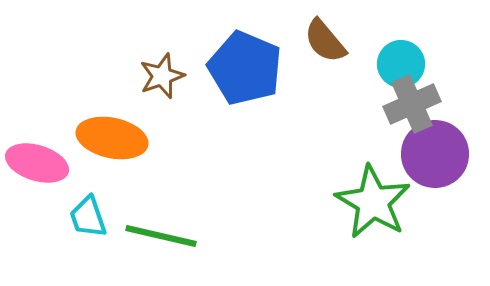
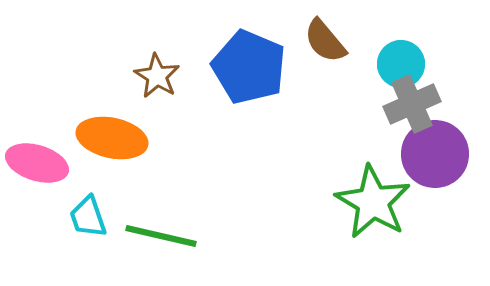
blue pentagon: moved 4 px right, 1 px up
brown star: moved 5 px left; rotated 21 degrees counterclockwise
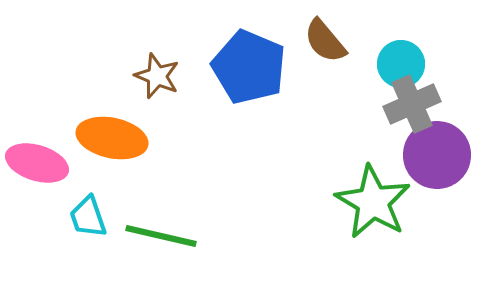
brown star: rotated 9 degrees counterclockwise
purple circle: moved 2 px right, 1 px down
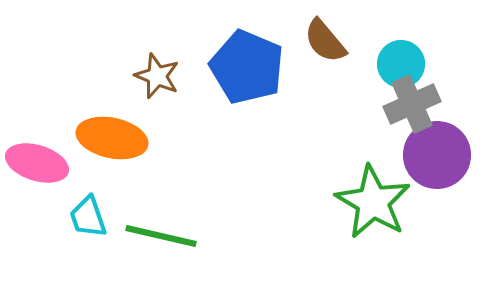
blue pentagon: moved 2 px left
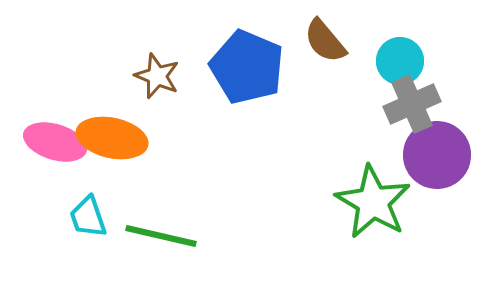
cyan circle: moved 1 px left, 3 px up
pink ellipse: moved 18 px right, 21 px up
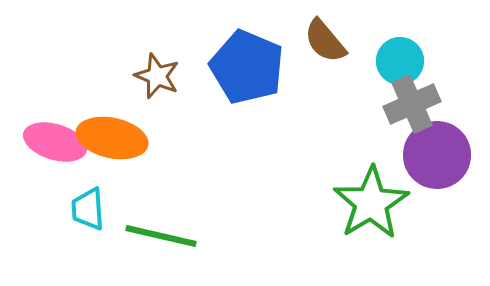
green star: moved 2 px left, 1 px down; rotated 10 degrees clockwise
cyan trapezoid: moved 8 px up; rotated 15 degrees clockwise
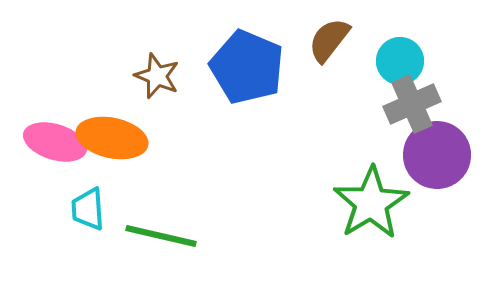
brown semicircle: moved 4 px right, 1 px up; rotated 78 degrees clockwise
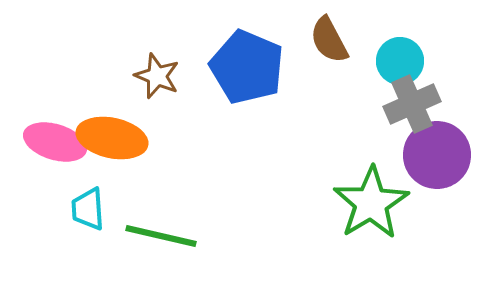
brown semicircle: rotated 66 degrees counterclockwise
